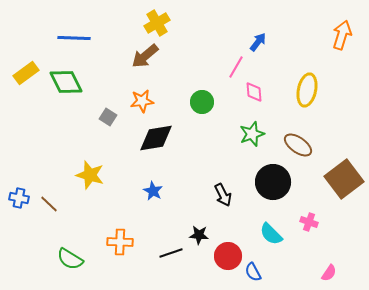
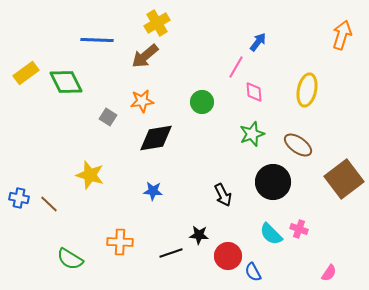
blue line: moved 23 px right, 2 px down
blue star: rotated 24 degrees counterclockwise
pink cross: moved 10 px left, 7 px down
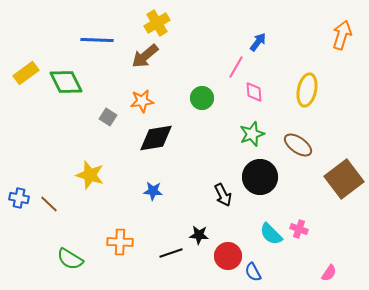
green circle: moved 4 px up
black circle: moved 13 px left, 5 px up
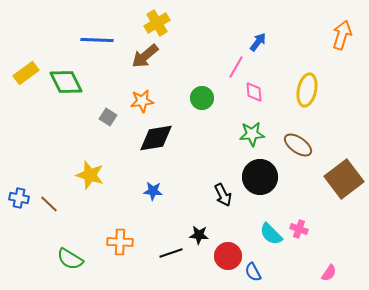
green star: rotated 15 degrees clockwise
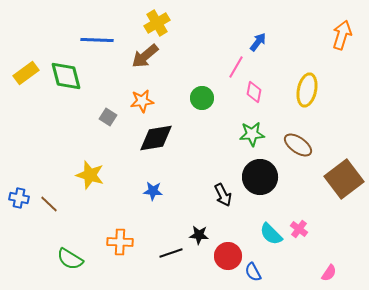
green diamond: moved 6 px up; rotated 12 degrees clockwise
pink diamond: rotated 15 degrees clockwise
pink cross: rotated 18 degrees clockwise
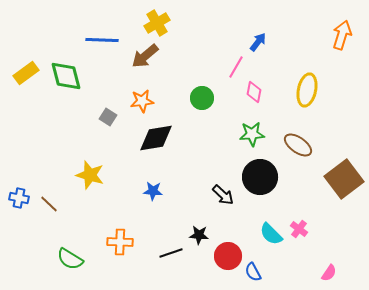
blue line: moved 5 px right
black arrow: rotated 20 degrees counterclockwise
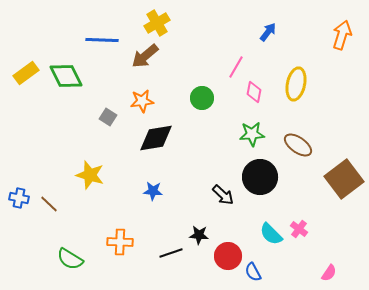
blue arrow: moved 10 px right, 10 px up
green diamond: rotated 12 degrees counterclockwise
yellow ellipse: moved 11 px left, 6 px up
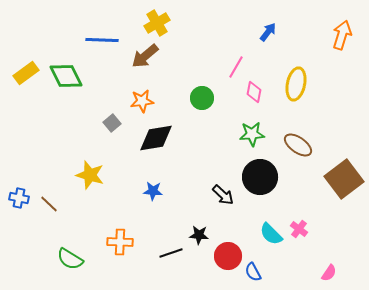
gray square: moved 4 px right, 6 px down; rotated 18 degrees clockwise
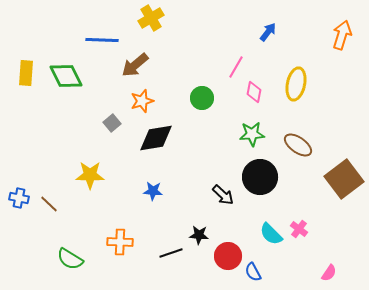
yellow cross: moved 6 px left, 5 px up
brown arrow: moved 10 px left, 9 px down
yellow rectangle: rotated 50 degrees counterclockwise
orange star: rotated 10 degrees counterclockwise
yellow star: rotated 16 degrees counterclockwise
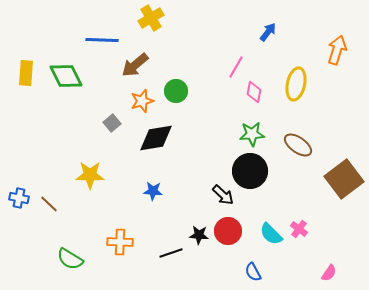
orange arrow: moved 5 px left, 15 px down
green circle: moved 26 px left, 7 px up
black circle: moved 10 px left, 6 px up
red circle: moved 25 px up
